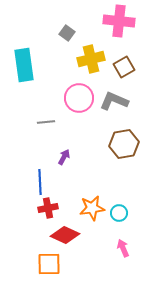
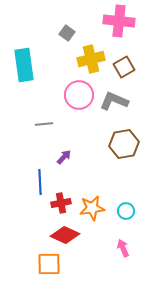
pink circle: moved 3 px up
gray line: moved 2 px left, 2 px down
purple arrow: rotated 14 degrees clockwise
red cross: moved 13 px right, 5 px up
cyan circle: moved 7 px right, 2 px up
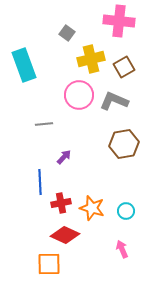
cyan rectangle: rotated 12 degrees counterclockwise
orange star: rotated 25 degrees clockwise
pink arrow: moved 1 px left, 1 px down
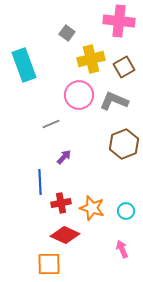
gray line: moved 7 px right; rotated 18 degrees counterclockwise
brown hexagon: rotated 12 degrees counterclockwise
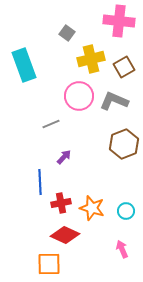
pink circle: moved 1 px down
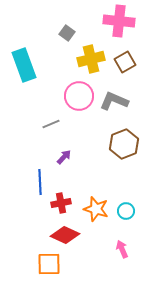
brown square: moved 1 px right, 5 px up
orange star: moved 4 px right, 1 px down
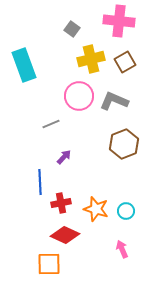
gray square: moved 5 px right, 4 px up
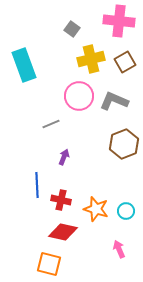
purple arrow: rotated 21 degrees counterclockwise
blue line: moved 3 px left, 3 px down
red cross: moved 3 px up; rotated 24 degrees clockwise
red diamond: moved 2 px left, 3 px up; rotated 12 degrees counterclockwise
pink arrow: moved 3 px left
orange square: rotated 15 degrees clockwise
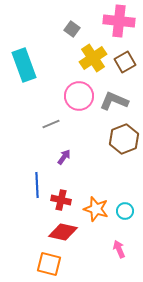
yellow cross: moved 2 px right, 1 px up; rotated 20 degrees counterclockwise
brown hexagon: moved 5 px up
purple arrow: rotated 14 degrees clockwise
cyan circle: moved 1 px left
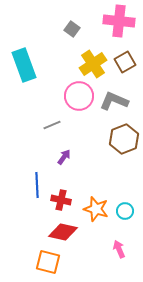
yellow cross: moved 6 px down
gray line: moved 1 px right, 1 px down
orange square: moved 1 px left, 2 px up
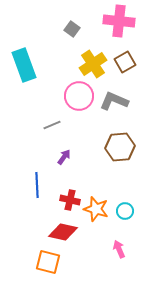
brown hexagon: moved 4 px left, 8 px down; rotated 16 degrees clockwise
red cross: moved 9 px right
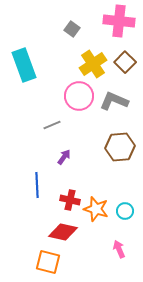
brown square: rotated 15 degrees counterclockwise
